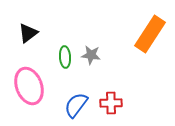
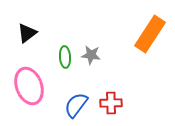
black triangle: moved 1 px left
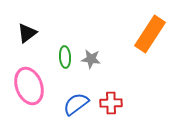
gray star: moved 4 px down
blue semicircle: moved 1 px up; rotated 16 degrees clockwise
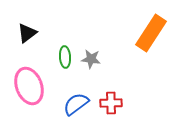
orange rectangle: moved 1 px right, 1 px up
